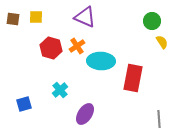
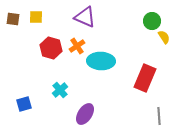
yellow semicircle: moved 2 px right, 5 px up
red rectangle: moved 12 px right; rotated 12 degrees clockwise
gray line: moved 3 px up
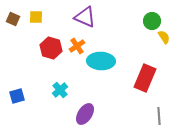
brown square: rotated 16 degrees clockwise
blue square: moved 7 px left, 8 px up
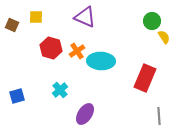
brown square: moved 1 px left, 6 px down
orange cross: moved 5 px down
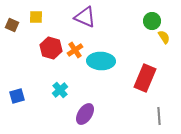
orange cross: moved 2 px left, 1 px up
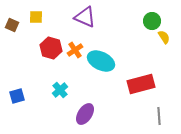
cyan ellipse: rotated 24 degrees clockwise
red rectangle: moved 4 px left, 6 px down; rotated 52 degrees clockwise
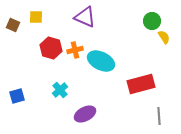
brown square: moved 1 px right
orange cross: rotated 21 degrees clockwise
purple ellipse: rotated 30 degrees clockwise
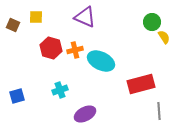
green circle: moved 1 px down
cyan cross: rotated 21 degrees clockwise
gray line: moved 5 px up
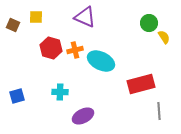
green circle: moved 3 px left, 1 px down
cyan cross: moved 2 px down; rotated 21 degrees clockwise
purple ellipse: moved 2 px left, 2 px down
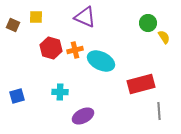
green circle: moved 1 px left
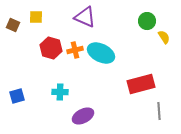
green circle: moved 1 px left, 2 px up
cyan ellipse: moved 8 px up
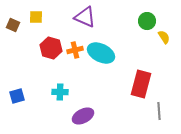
red rectangle: rotated 60 degrees counterclockwise
